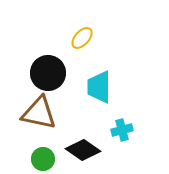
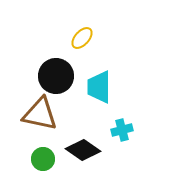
black circle: moved 8 px right, 3 px down
brown triangle: moved 1 px right, 1 px down
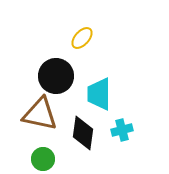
cyan trapezoid: moved 7 px down
black diamond: moved 17 px up; rotated 64 degrees clockwise
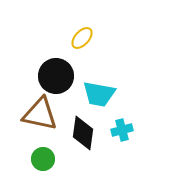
cyan trapezoid: rotated 80 degrees counterclockwise
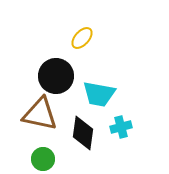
cyan cross: moved 1 px left, 3 px up
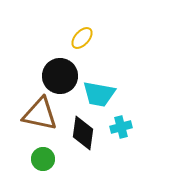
black circle: moved 4 px right
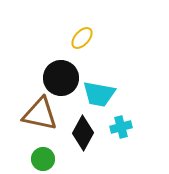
black circle: moved 1 px right, 2 px down
black diamond: rotated 20 degrees clockwise
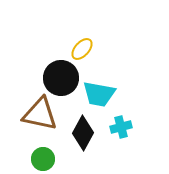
yellow ellipse: moved 11 px down
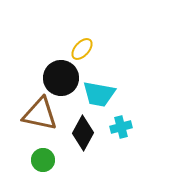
green circle: moved 1 px down
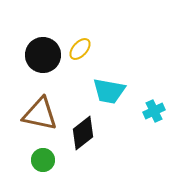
yellow ellipse: moved 2 px left
black circle: moved 18 px left, 23 px up
cyan trapezoid: moved 10 px right, 3 px up
cyan cross: moved 33 px right, 16 px up; rotated 10 degrees counterclockwise
black diamond: rotated 24 degrees clockwise
